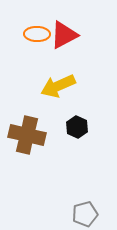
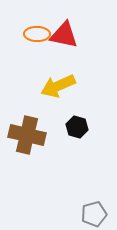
red triangle: rotated 40 degrees clockwise
black hexagon: rotated 10 degrees counterclockwise
gray pentagon: moved 9 px right
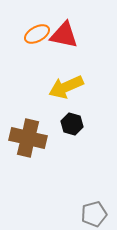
orange ellipse: rotated 30 degrees counterclockwise
yellow arrow: moved 8 px right, 1 px down
black hexagon: moved 5 px left, 3 px up
brown cross: moved 1 px right, 3 px down
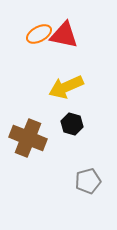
orange ellipse: moved 2 px right
brown cross: rotated 9 degrees clockwise
gray pentagon: moved 6 px left, 33 px up
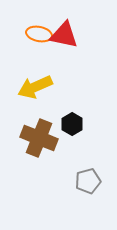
orange ellipse: rotated 40 degrees clockwise
yellow arrow: moved 31 px left
black hexagon: rotated 15 degrees clockwise
brown cross: moved 11 px right
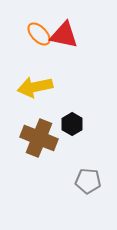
orange ellipse: rotated 35 degrees clockwise
yellow arrow: rotated 12 degrees clockwise
gray pentagon: rotated 20 degrees clockwise
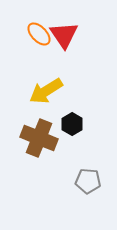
red triangle: rotated 44 degrees clockwise
yellow arrow: moved 11 px right, 4 px down; rotated 20 degrees counterclockwise
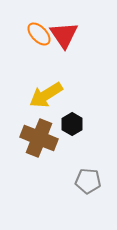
yellow arrow: moved 4 px down
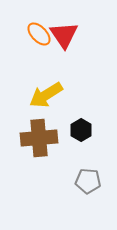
black hexagon: moved 9 px right, 6 px down
brown cross: rotated 27 degrees counterclockwise
